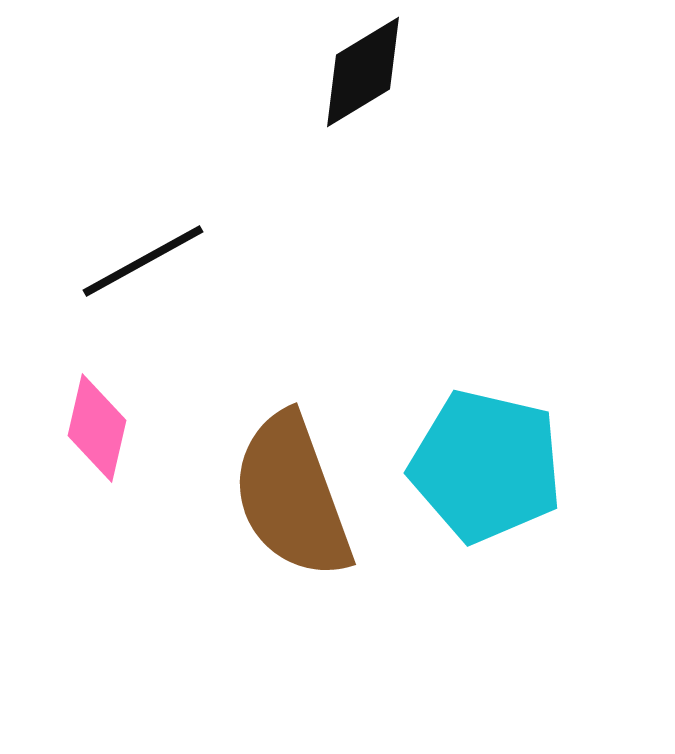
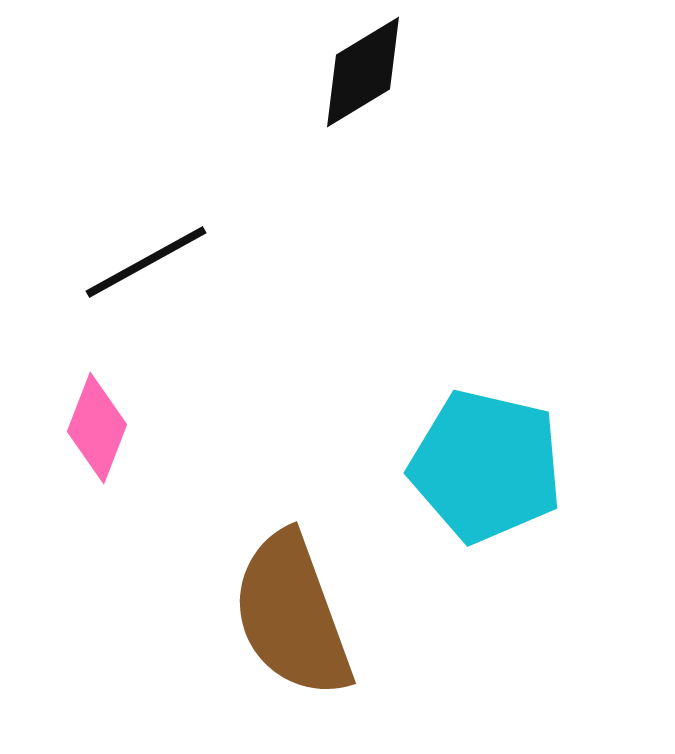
black line: moved 3 px right, 1 px down
pink diamond: rotated 8 degrees clockwise
brown semicircle: moved 119 px down
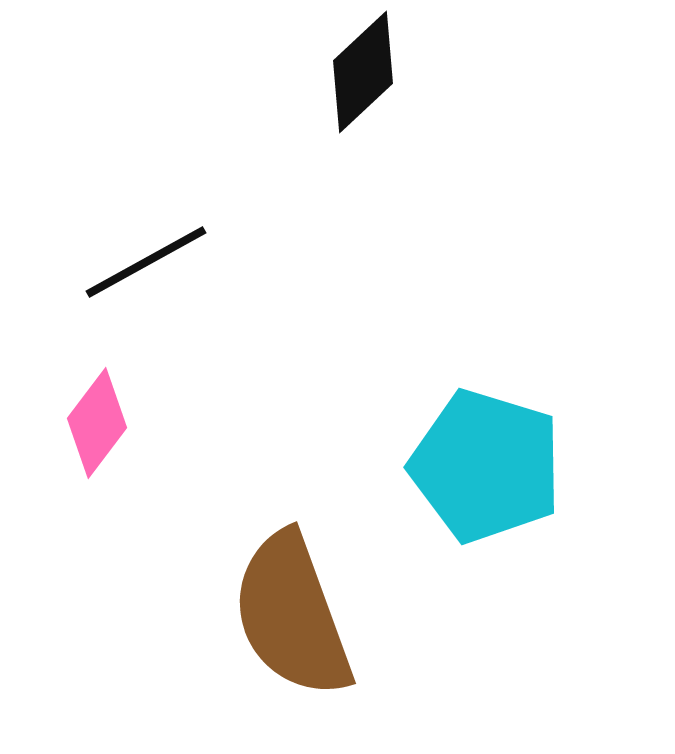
black diamond: rotated 12 degrees counterclockwise
pink diamond: moved 5 px up; rotated 16 degrees clockwise
cyan pentagon: rotated 4 degrees clockwise
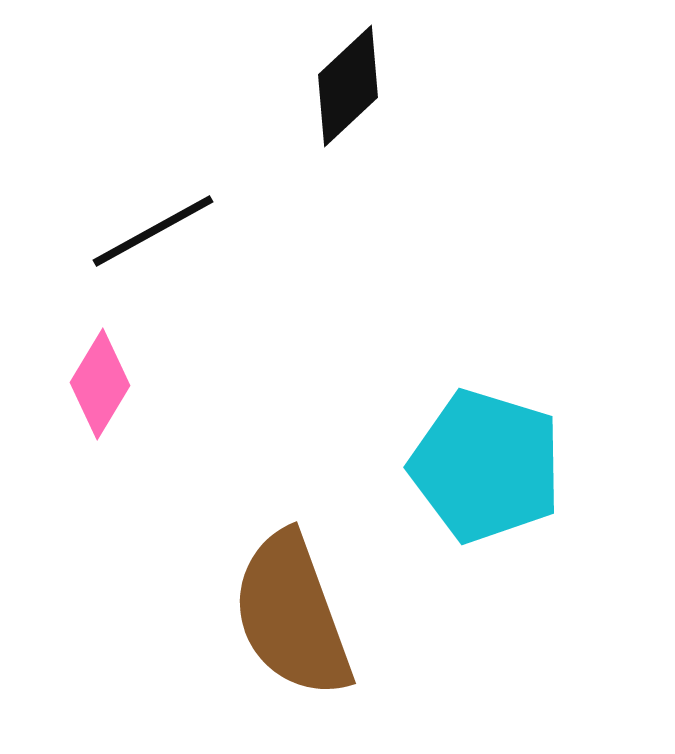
black diamond: moved 15 px left, 14 px down
black line: moved 7 px right, 31 px up
pink diamond: moved 3 px right, 39 px up; rotated 6 degrees counterclockwise
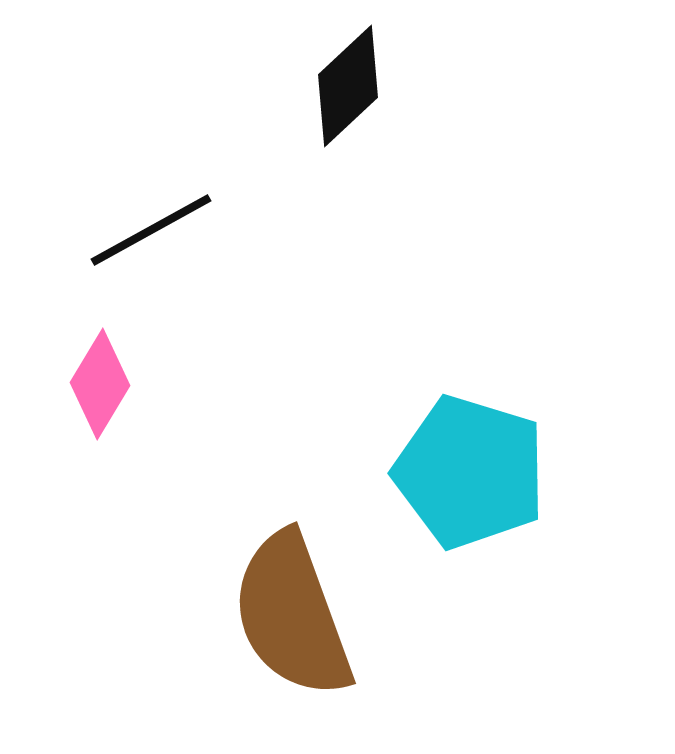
black line: moved 2 px left, 1 px up
cyan pentagon: moved 16 px left, 6 px down
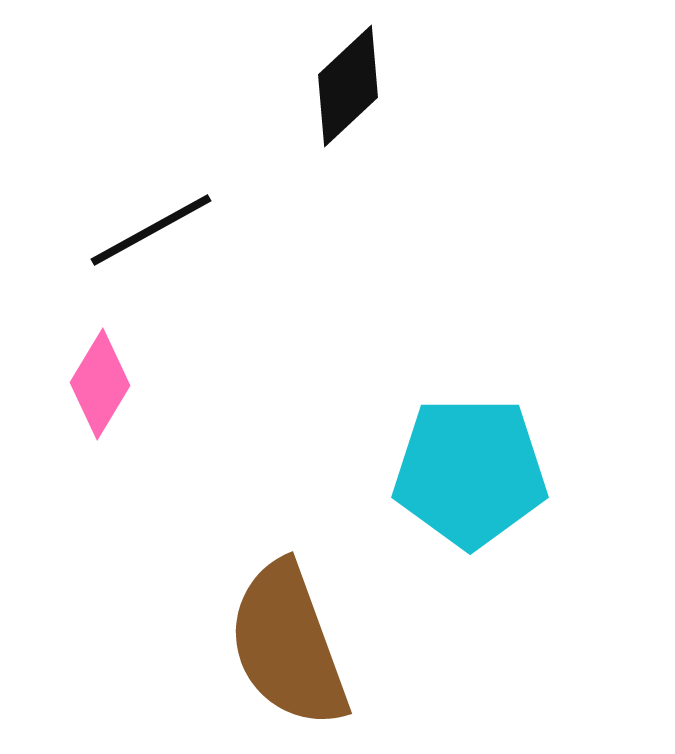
cyan pentagon: rotated 17 degrees counterclockwise
brown semicircle: moved 4 px left, 30 px down
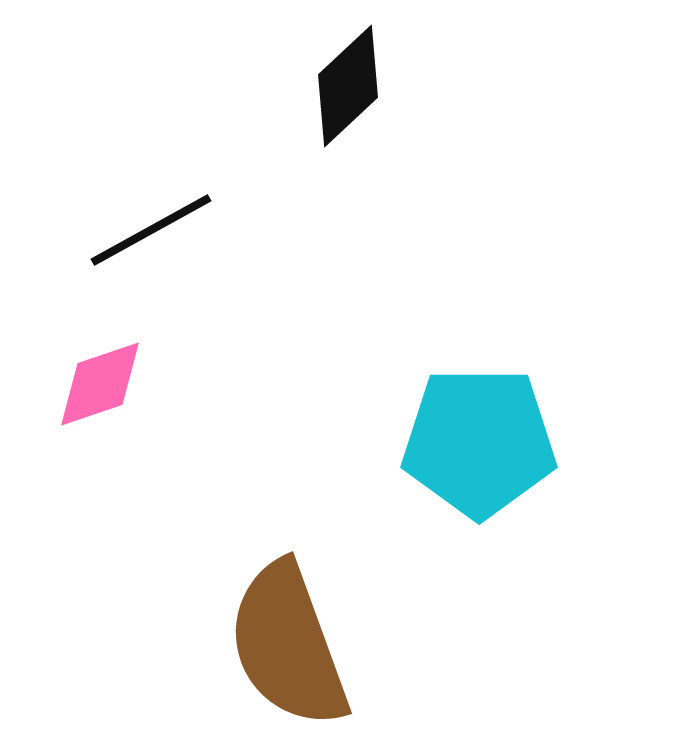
pink diamond: rotated 40 degrees clockwise
cyan pentagon: moved 9 px right, 30 px up
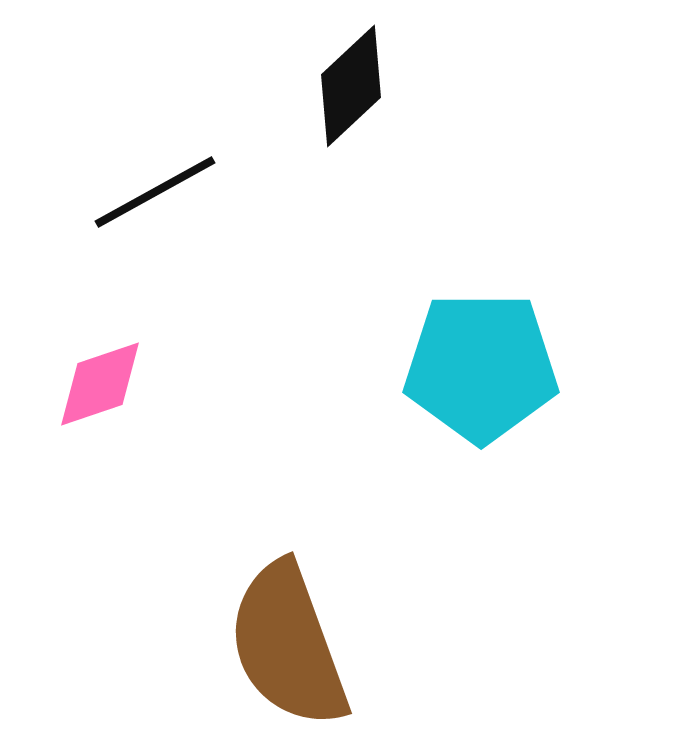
black diamond: moved 3 px right
black line: moved 4 px right, 38 px up
cyan pentagon: moved 2 px right, 75 px up
